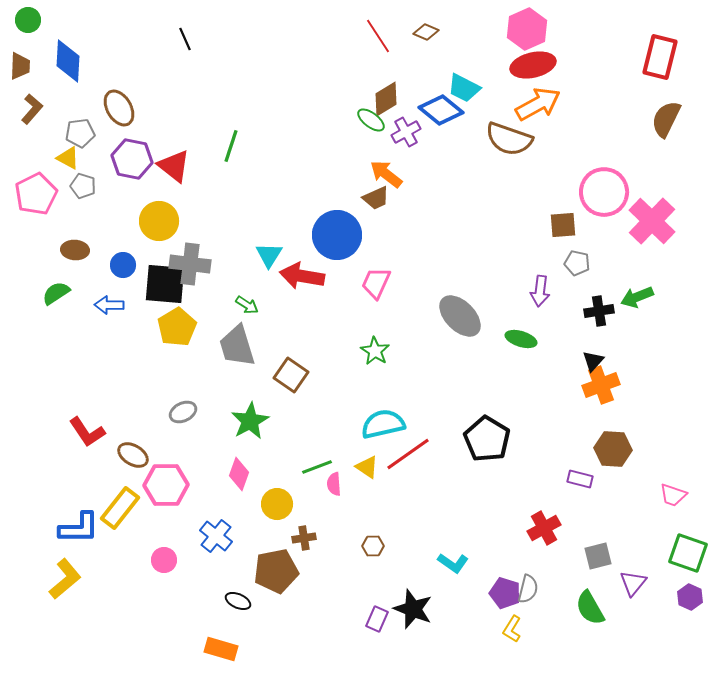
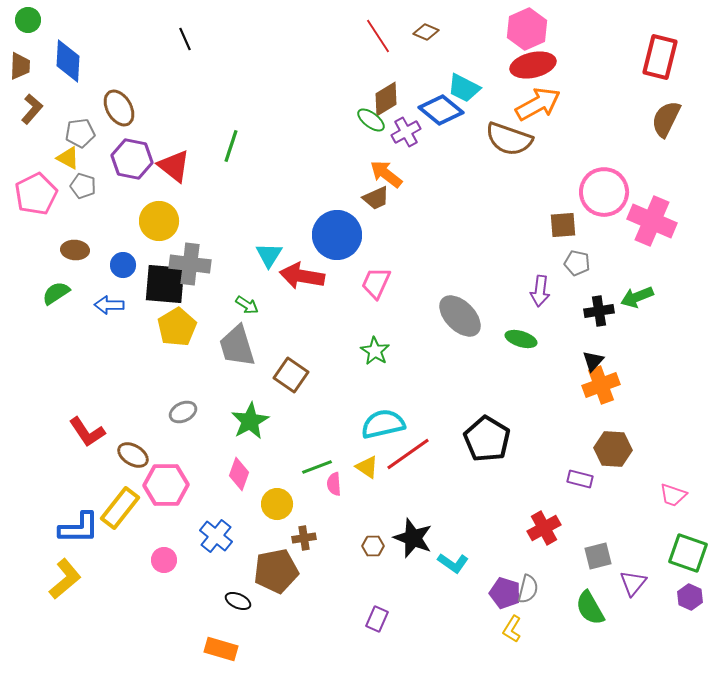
pink cross at (652, 221): rotated 21 degrees counterclockwise
black star at (413, 609): moved 71 px up
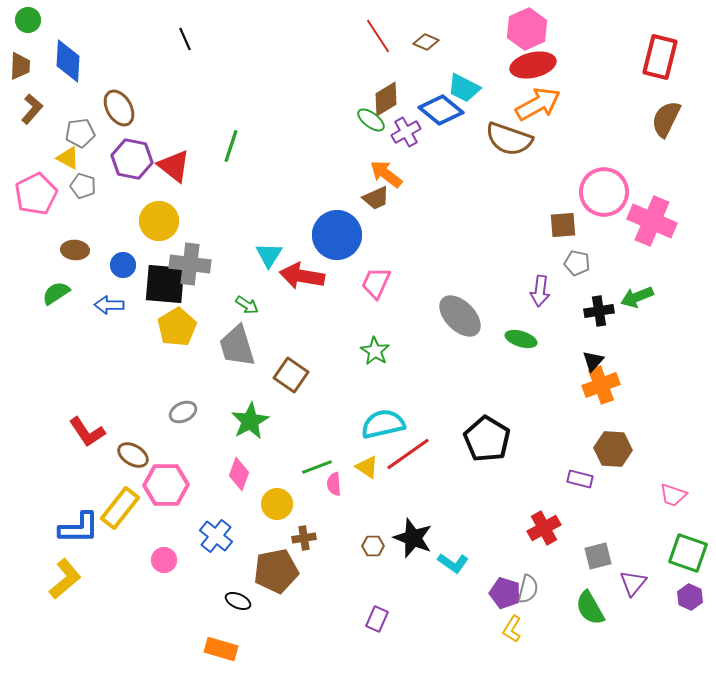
brown diamond at (426, 32): moved 10 px down
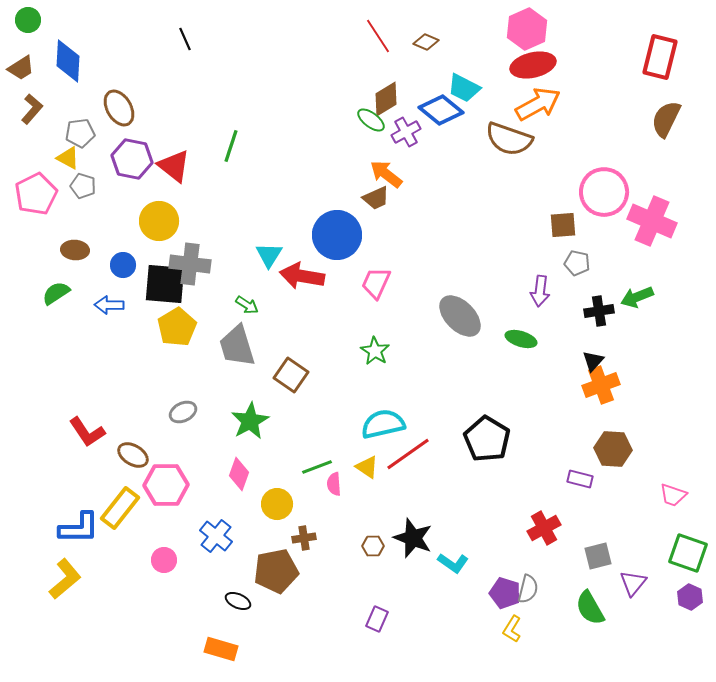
brown trapezoid at (20, 66): moved 1 px right, 2 px down; rotated 56 degrees clockwise
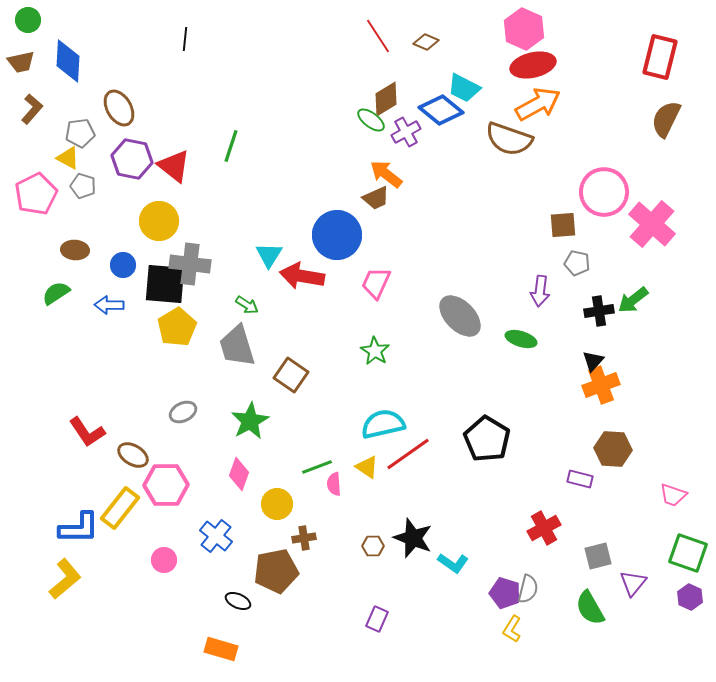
pink hexagon at (527, 29): moved 3 px left; rotated 12 degrees counterclockwise
black line at (185, 39): rotated 30 degrees clockwise
brown trapezoid at (21, 68): moved 6 px up; rotated 20 degrees clockwise
pink cross at (652, 221): moved 3 px down; rotated 18 degrees clockwise
green arrow at (637, 297): moved 4 px left, 3 px down; rotated 16 degrees counterclockwise
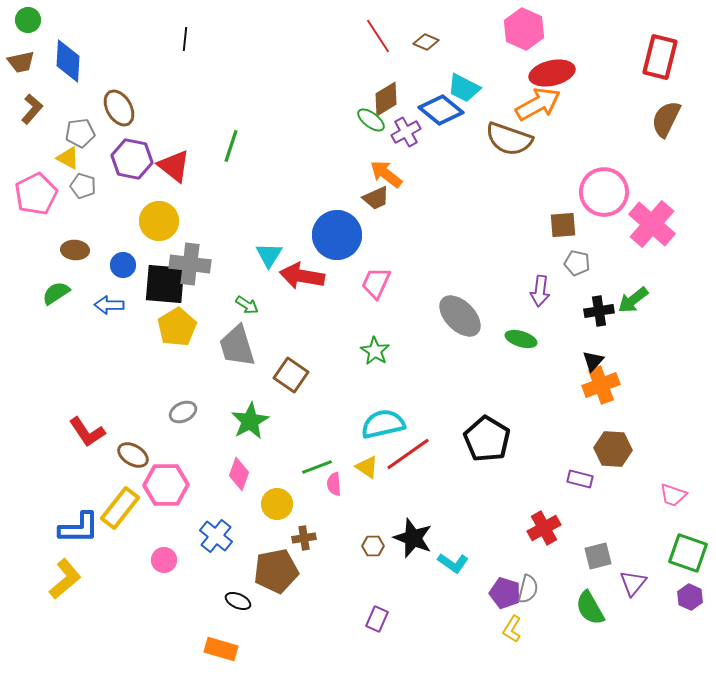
red ellipse at (533, 65): moved 19 px right, 8 px down
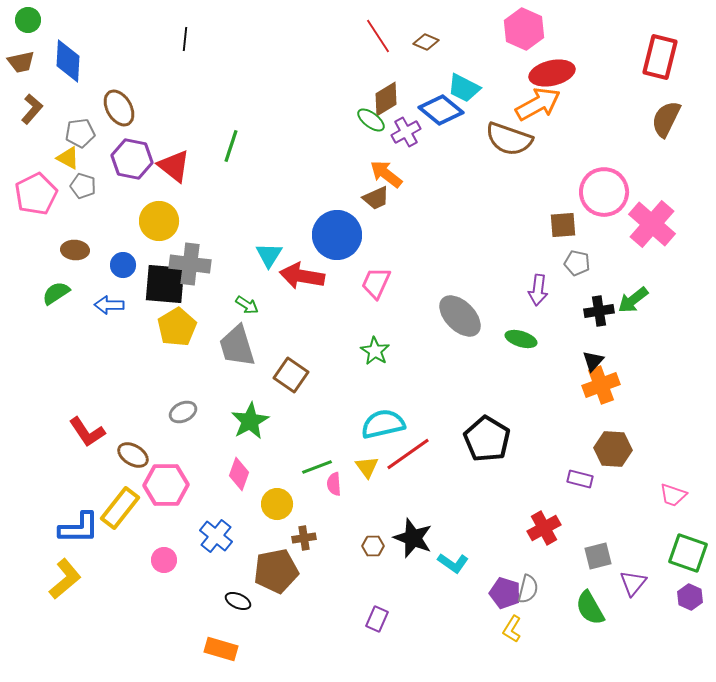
purple arrow at (540, 291): moved 2 px left, 1 px up
yellow triangle at (367, 467): rotated 20 degrees clockwise
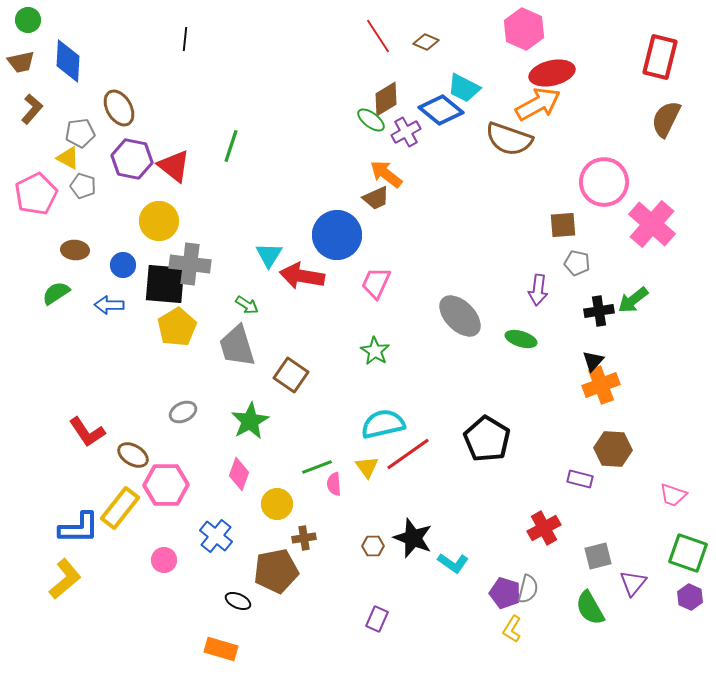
pink circle at (604, 192): moved 10 px up
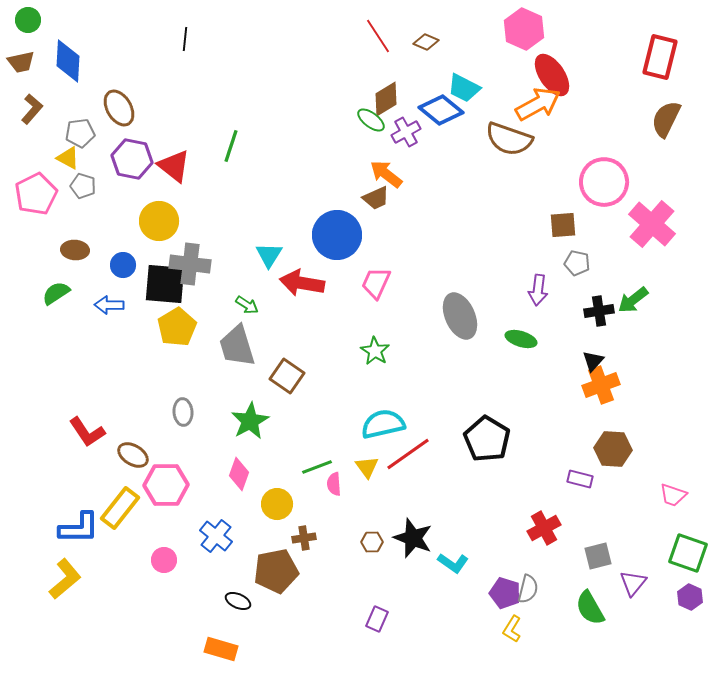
red ellipse at (552, 73): moved 2 px down; rotated 69 degrees clockwise
red arrow at (302, 276): moved 7 px down
gray ellipse at (460, 316): rotated 21 degrees clockwise
brown square at (291, 375): moved 4 px left, 1 px down
gray ellipse at (183, 412): rotated 68 degrees counterclockwise
brown hexagon at (373, 546): moved 1 px left, 4 px up
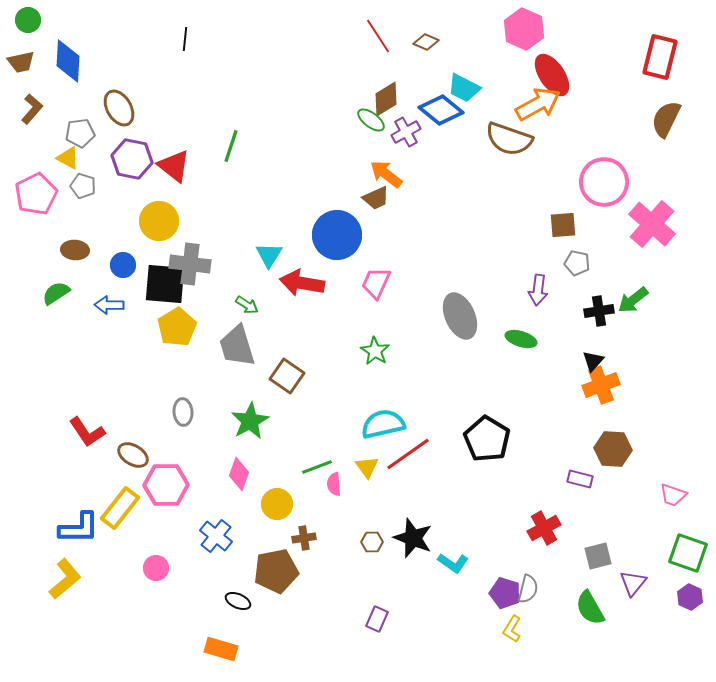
pink circle at (164, 560): moved 8 px left, 8 px down
